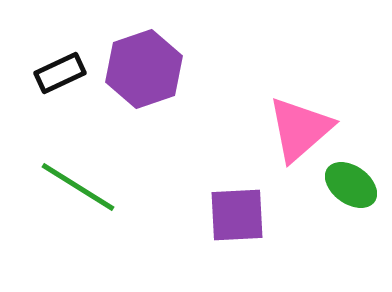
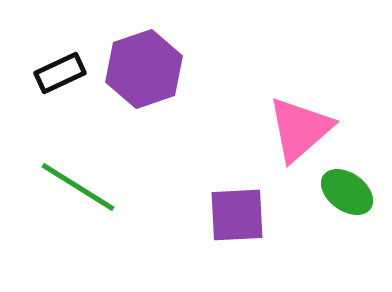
green ellipse: moved 4 px left, 7 px down
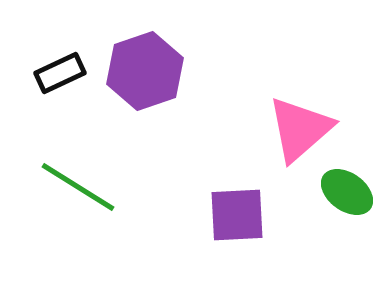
purple hexagon: moved 1 px right, 2 px down
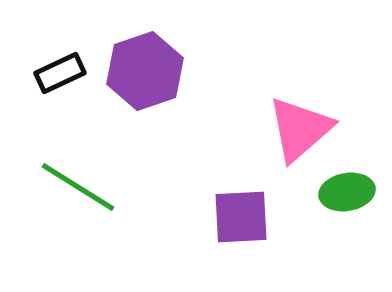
green ellipse: rotated 46 degrees counterclockwise
purple square: moved 4 px right, 2 px down
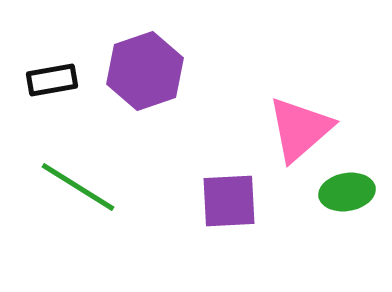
black rectangle: moved 8 px left, 7 px down; rotated 15 degrees clockwise
purple square: moved 12 px left, 16 px up
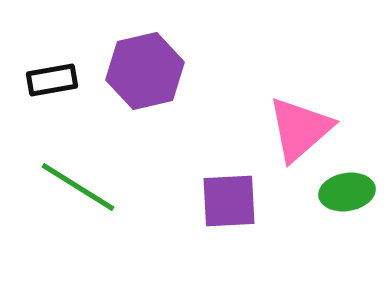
purple hexagon: rotated 6 degrees clockwise
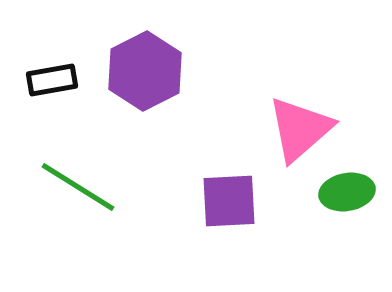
purple hexagon: rotated 14 degrees counterclockwise
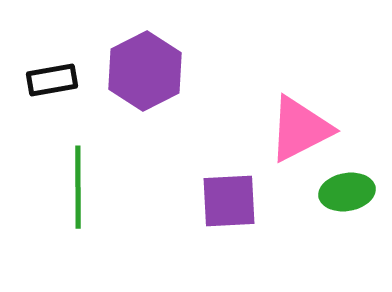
pink triangle: rotated 14 degrees clockwise
green line: rotated 58 degrees clockwise
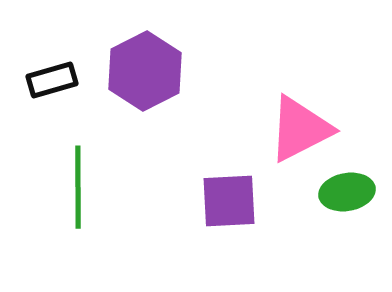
black rectangle: rotated 6 degrees counterclockwise
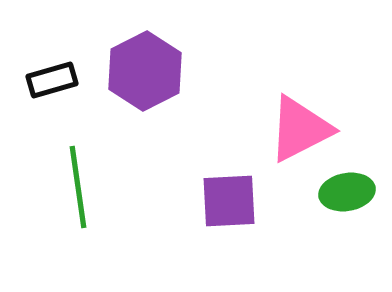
green line: rotated 8 degrees counterclockwise
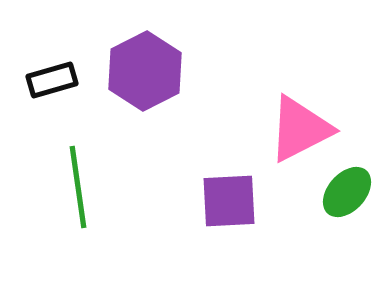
green ellipse: rotated 38 degrees counterclockwise
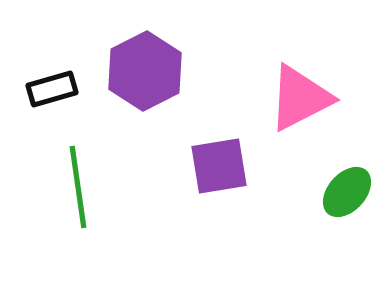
black rectangle: moved 9 px down
pink triangle: moved 31 px up
purple square: moved 10 px left, 35 px up; rotated 6 degrees counterclockwise
